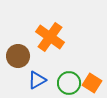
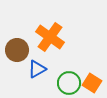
brown circle: moved 1 px left, 6 px up
blue triangle: moved 11 px up
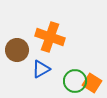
orange cross: rotated 16 degrees counterclockwise
blue triangle: moved 4 px right
green circle: moved 6 px right, 2 px up
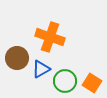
brown circle: moved 8 px down
green circle: moved 10 px left
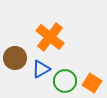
orange cross: rotated 20 degrees clockwise
brown circle: moved 2 px left
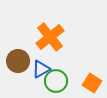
orange cross: rotated 12 degrees clockwise
brown circle: moved 3 px right, 3 px down
green circle: moved 9 px left
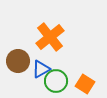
orange square: moved 7 px left, 1 px down
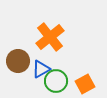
orange square: rotated 30 degrees clockwise
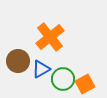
green circle: moved 7 px right, 2 px up
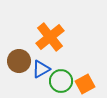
brown circle: moved 1 px right
green circle: moved 2 px left, 2 px down
